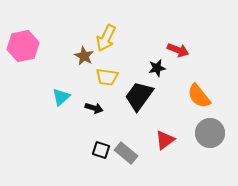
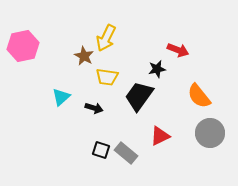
black star: moved 1 px down
red triangle: moved 5 px left, 4 px up; rotated 10 degrees clockwise
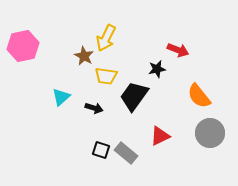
yellow trapezoid: moved 1 px left, 1 px up
black trapezoid: moved 5 px left
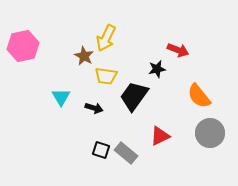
cyan triangle: rotated 18 degrees counterclockwise
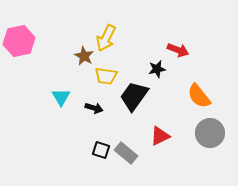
pink hexagon: moved 4 px left, 5 px up
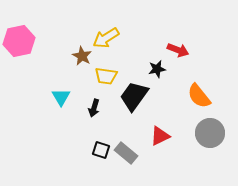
yellow arrow: rotated 32 degrees clockwise
brown star: moved 2 px left
black arrow: rotated 90 degrees clockwise
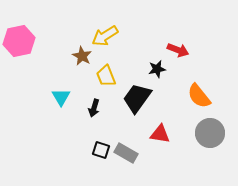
yellow arrow: moved 1 px left, 2 px up
yellow trapezoid: rotated 60 degrees clockwise
black trapezoid: moved 3 px right, 2 px down
red triangle: moved 2 px up; rotated 35 degrees clockwise
gray rectangle: rotated 10 degrees counterclockwise
